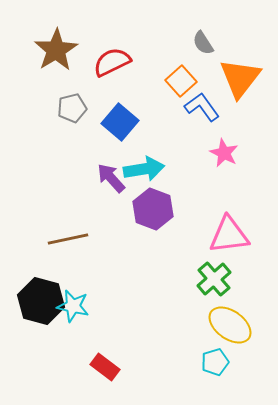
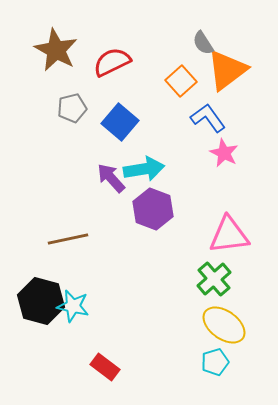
brown star: rotated 12 degrees counterclockwise
orange triangle: moved 13 px left, 8 px up; rotated 15 degrees clockwise
blue L-shape: moved 6 px right, 11 px down
yellow ellipse: moved 6 px left
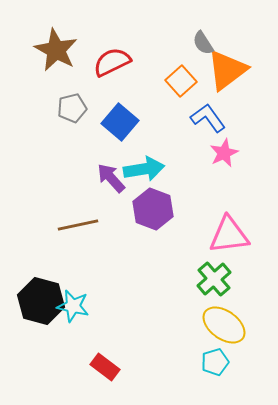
pink star: rotated 20 degrees clockwise
brown line: moved 10 px right, 14 px up
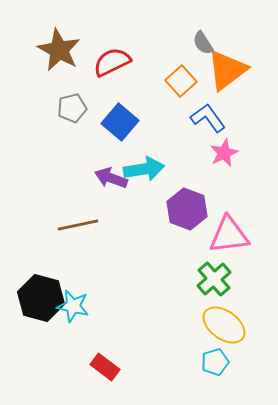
brown star: moved 3 px right
purple arrow: rotated 28 degrees counterclockwise
purple hexagon: moved 34 px right
black hexagon: moved 3 px up
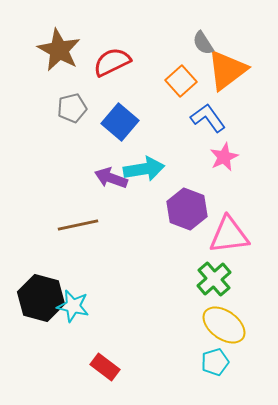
pink star: moved 4 px down
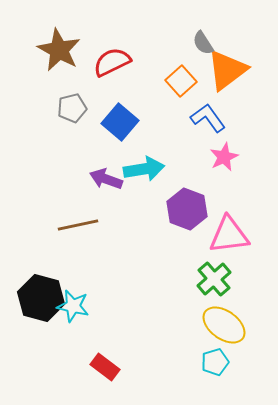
purple arrow: moved 5 px left, 1 px down
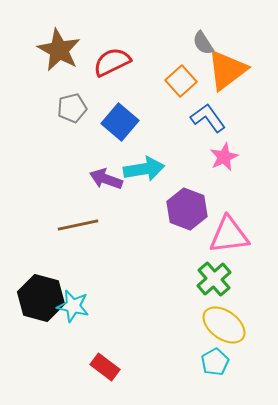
cyan pentagon: rotated 12 degrees counterclockwise
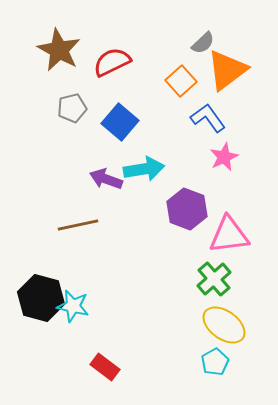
gray semicircle: rotated 100 degrees counterclockwise
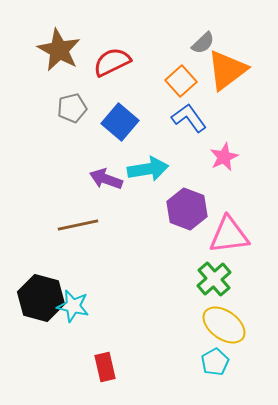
blue L-shape: moved 19 px left
cyan arrow: moved 4 px right
red rectangle: rotated 40 degrees clockwise
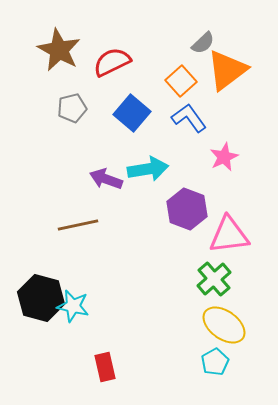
blue square: moved 12 px right, 9 px up
